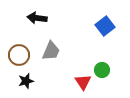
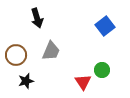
black arrow: rotated 114 degrees counterclockwise
brown circle: moved 3 px left
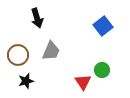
blue square: moved 2 px left
brown circle: moved 2 px right
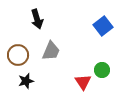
black arrow: moved 1 px down
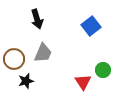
blue square: moved 12 px left
gray trapezoid: moved 8 px left, 2 px down
brown circle: moved 4 px left, 4 px down
green circle: moved 1 px right
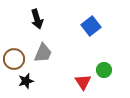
green circle: moved 1 px right
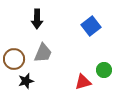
black arrow: rotated 18 degrees clockwise
red triangle: rotated 48 degrees clockwise
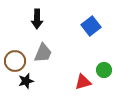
brown circle: moved 1 px right, 2 px down
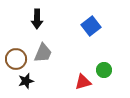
brown circle: moved 1 px right, 2 px up
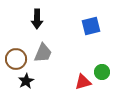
blue square: rotated 24 degrees clockwise
green circle: moved 2 px left, 2 px down
black star: rotated 14 degrees counterclockwise
